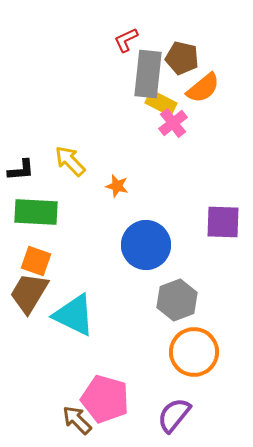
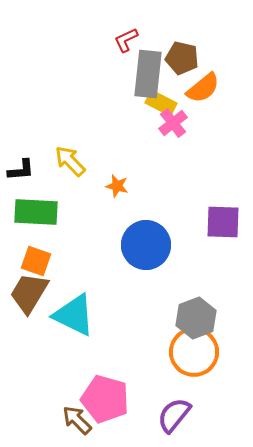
gray hexagon: moved 19 px right, 18 px down
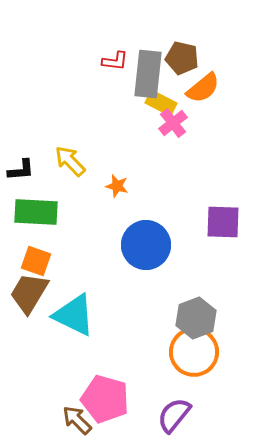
red L-shape: moved 11 px left, 21 px down; rotated 148 degrees counterclockwise
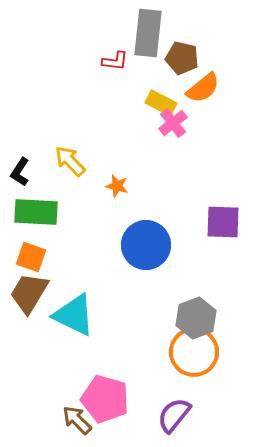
gray rectangle: moved 41 px up
black L-shape: moved 1 px left, 2 px down; rotated 128 degrees clockwise
orange square: moved 5 px left, 4 px up
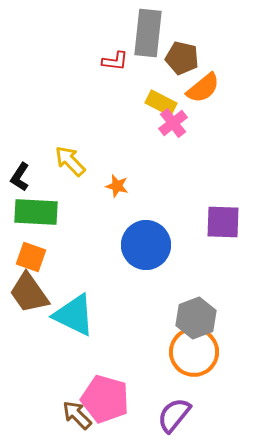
black L-shape: moved 5 px down
brown trapezoid: rotated 66 degrees counterclockwise
brown arrow: moved 5 px up
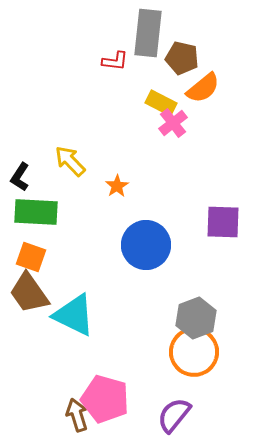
orange star: rotated 25 degrees clockwise
brown arrow: rotated 28 degrees clockwise
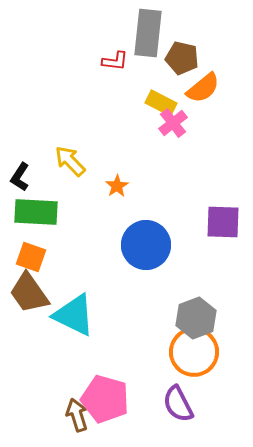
purple semicircle: moved 4 px right, 11 px up; rotated 66 degrees counterclockwise
